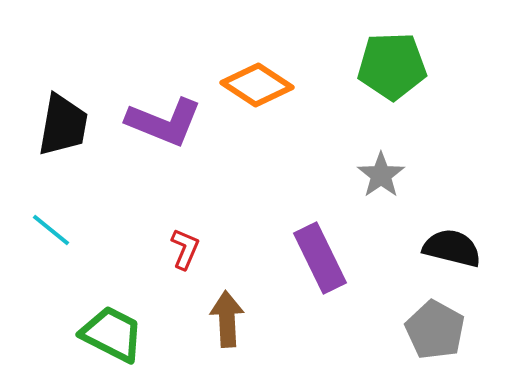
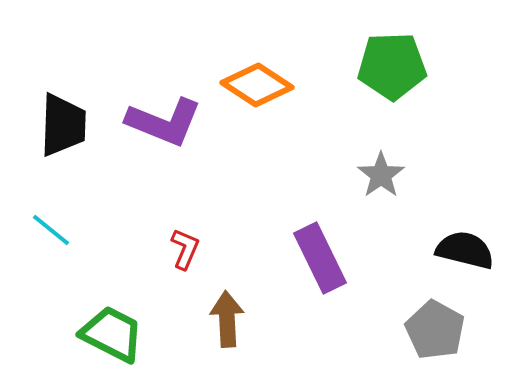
black trapezoid: rotated 8 degrees counterclockwise
black semicircle: moved 13 px right, 2 px down
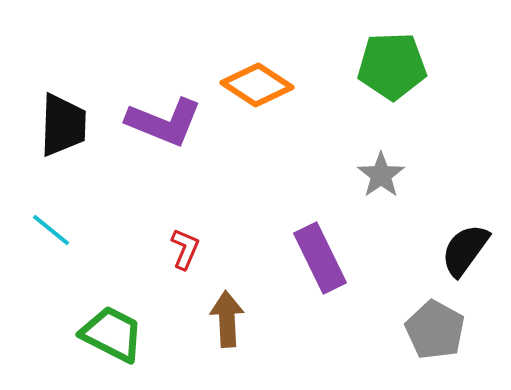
black semicircle: rotated 68 degrees counterclockwise
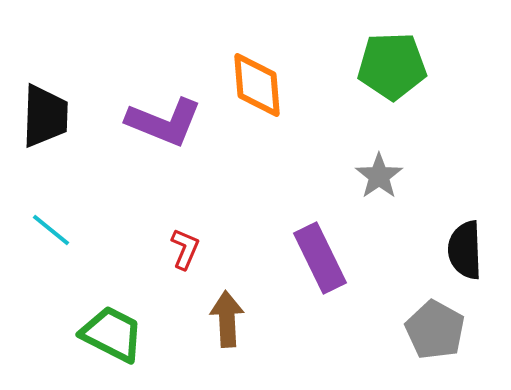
orange diamond: rotated 52 degrees clockwise
black trapezoid: moved 18 px left, 9 px up
gray star: moved 2 px left, 1 px down
black semicircle: rotated 38 degrees counterclockwise
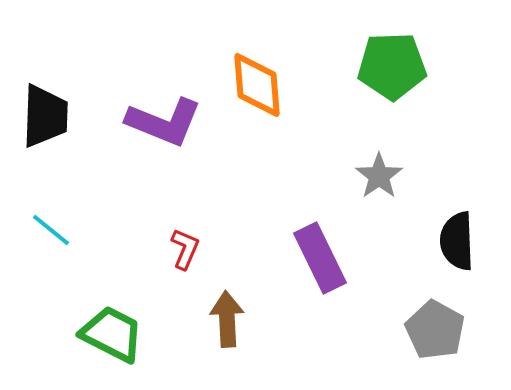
black semicircle: moved 8 px left, 9 px up
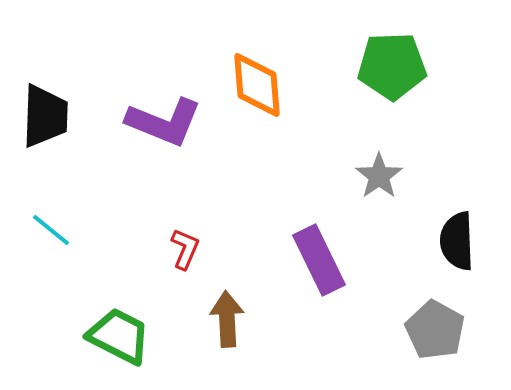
purple rectangle: moved 1 px left, 2 px down
green trapezoid: moved 7 px right, 2 px down
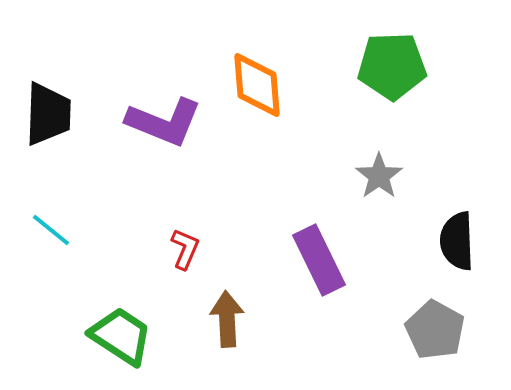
black trapezoid: moved 3 px right, 2 px up
green trapezoid: moved 2 px right; rotated 6 degrees clockwise
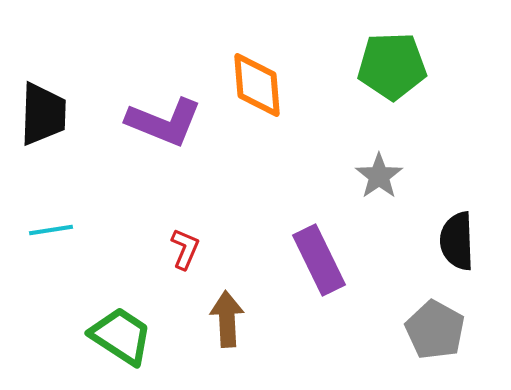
black trapezoid: moved 5 px left
cyan line: rotated 48 degrees counterclockwise
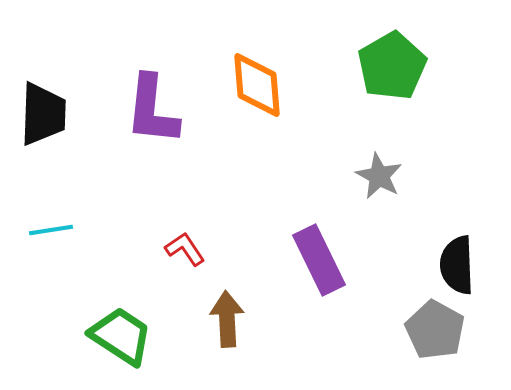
green pentagon: rotated 28 degrees counterclockwise
purple L-shape: moved 12 px left, 12 px up; rotated 74 degrees clockwise
gray star: rotated 9 degrees counterclockwise
black semicircle: moved 24 px down
red L-shape: rotated 57 degrees counterclockwise
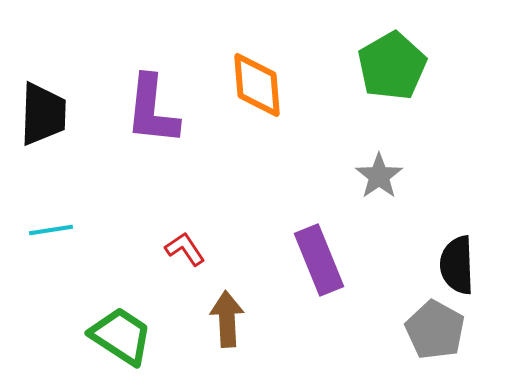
gray star: rotated 9 degrees clockwise
purple rectangle: rotated 4 degrees clockwise
